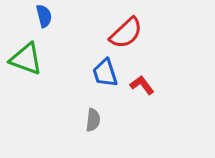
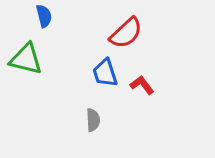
green triangle: rotated 6 degrees counterclockwise
gray semicircle: rotated 10 degrees counterclockwise
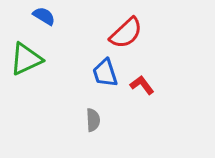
blue semicircle: rotated 45 degrees counterclockwise
green triangle: rotated 39 degrees counterclockwise
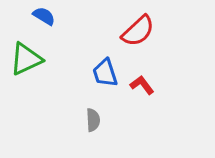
red semicircle: moved 12 px right, 2 px up
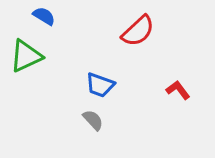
green triangle: moved 3 px up
blue trapezoid: moved 5 px left, 12 px down; rotated 52 degrees counterclockwise
red L-shape: moved 36 px right, 5 px down
gray semicircle: rotated 40 degrees counterclockwise
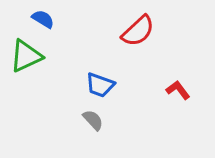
blue semicircle: moved 1 px left, 3 px down
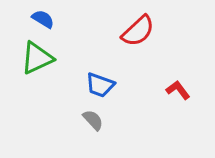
green triangle: moved 11 px right, 2 px down
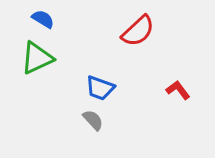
blue trapezoid: moved 3 px down
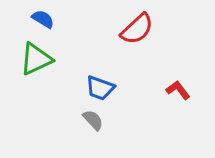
red semicircle: moved 1 px left, 2 px up
green triangle: moved 1 px left, 1 px down
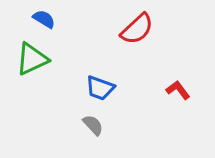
blue semicircle: moved 1 px right
green triangle: moved 4 px left
gray semicircle: moved 5 px down
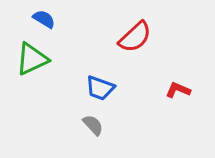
red semicircle: moved 2 px left, 8 px down
red L-shape: rotated 30 degrees counterclockwise
